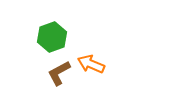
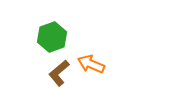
brown L-shape: rotated 12 degrees counterclockwise
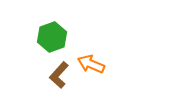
brown L-shape: moved 2 px down; rotated 8 degrees counterclockwise
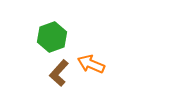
brown L-shape: moved 2 px up
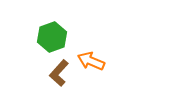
orange arrow: moved 3 px up
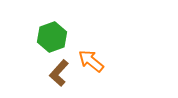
orange arrow: rotated 16 degrees clockwise
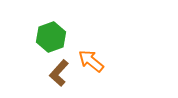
green hexagon: moved 1 px left
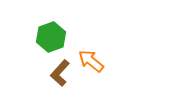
brown L-shape: moved 1 px right
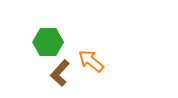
green hexagon: moved 3 px left, 5 px down; rotated 20 degrees clockwise
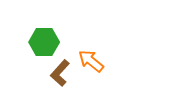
green hexagon: moved 4 px left
